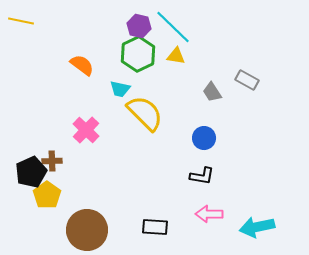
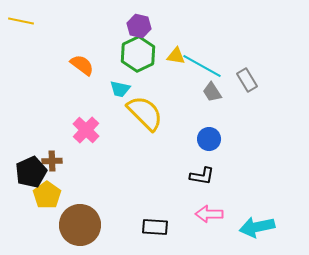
cyan line: moved 29 px right, 39 px down; rotated 15 degrees counterclockwise
gray rectangle: rotated 30 degrees clockwise
blue circle: moved 5 px right, 1 px down
brown circle: moved 7 px left, 5 px up
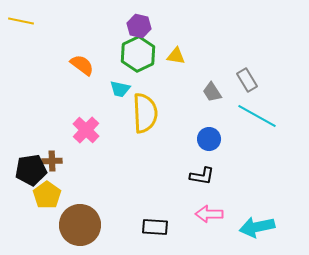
cyan line: moved 55 px right, 50 px down
yellow semicircle: rotated 42 degrees clockwise
black pentagon: moved 2 px up; rotated 16 degrees clockwise
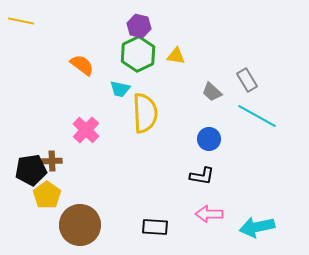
gray trapezoid: rotated 15 degrees counterclockwise
